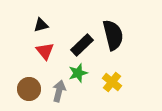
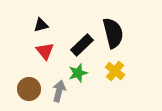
black semicircle: moved 2 px up
yellow cross: moved 3 px right, 11 px up
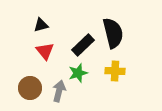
black rectangle: moved 1 px right
yellow cross: rotated 36 degrees counterclockwise
brown circle: moved 1 px right, 1 px up
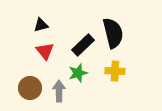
gray arrow: rotated 15 degrees counterclockwise
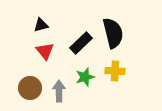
black rectangle: moved 2 px left, 2 px up
green star: moved 7 px right, 4 px down
